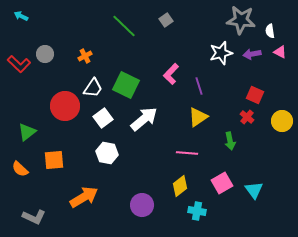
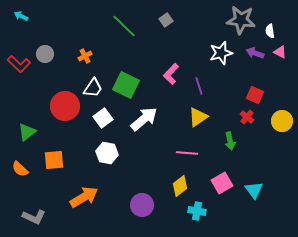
purple arrow: moved 3 px right, 1 px up; rotated 30 degrees clockwise
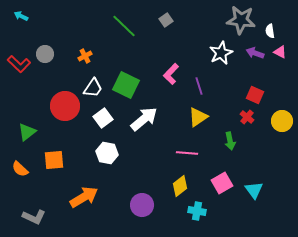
white star: rotated 10 degrees counterclockwise
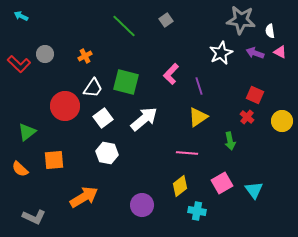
green square: moved 3 px up; rotated 12 degrees counterclockwise
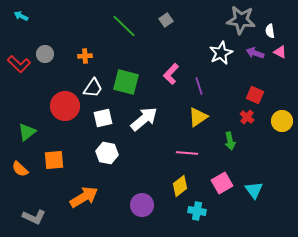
orange cross: rotated 24 degrees clockwise
white square: rotated 24 degrees clockwise
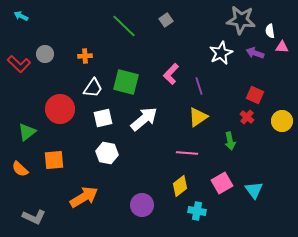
pink triangle: moved 2 px right, 5 px up; rotated 24 degrees counterclockwise
red circle: moved 5 px left, 3 px down
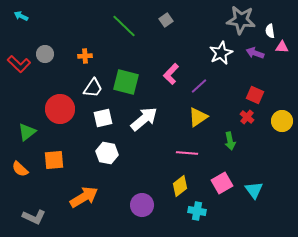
purple line: rotated 66 degrees clockwise
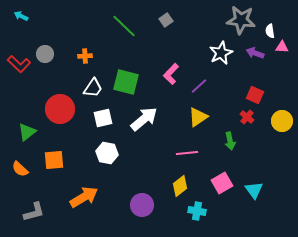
pink line: rotated 10 degrees counterclockwise
gray L-shape: moved 5 px up; rotated 40 degrees counterclockwise
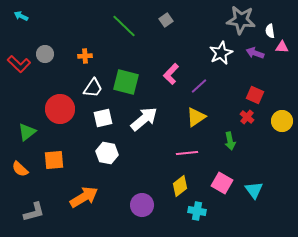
yellow triangle: moved 2 px left
pink square: rotated 30 degrees counterclockwise
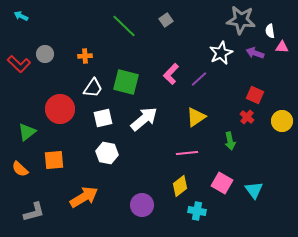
purple line: moved 7 px up
